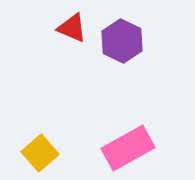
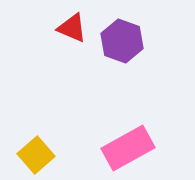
purple hexagon: rotated 6 degrees counterclockwise
yellow square: moved 4 px left, 2 px down
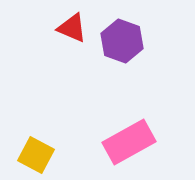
pink rectangle: moved 1 px right, 6 px up
yellow square: rotated 21 degrees counterclockwise
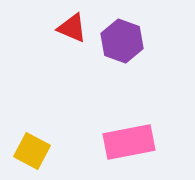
pink rectangle: rotated 18 degrees clockwise
yellow square: moved 4 px left, 4 px up
